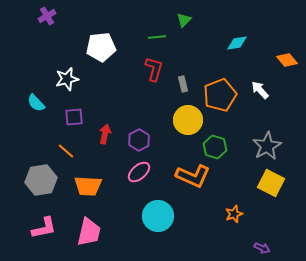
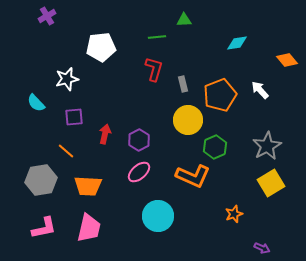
green triangle: rotated 42 degrees clockwise
green hexagon: rotated 20 degrees clockwise
yellow square: rotated 32 degrees clockwise
pink trapezoid: moved 4 px up
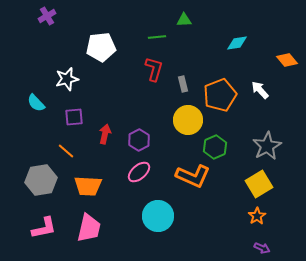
yellow square: moved 12 px left, 1 px down
orange star: moved 23 px right, 2 px down; rotated 12 degrees counterclockwise
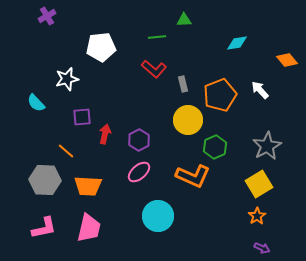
red L-shape: rotated 115 degrees clockwise
purple square: moved 8 px right
gray hexagon: moved 4 px right; rotated 12 degrees clockwise
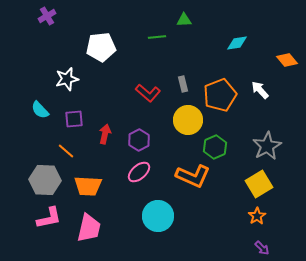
red L-shape: moved 6 px left, 24 px down
cyan semicircle: moved 4 px right, 7 px down
purple square: moved 8 px left, 2 px down
pink L-shape: moved 5 px right, 10 px up
purple arrow: rotated 21 degrees clockwise
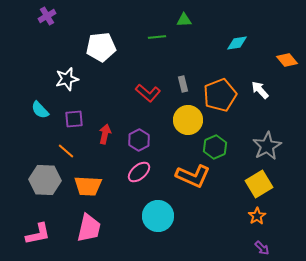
pink L-shape: moved 11 px left, 16 px down
